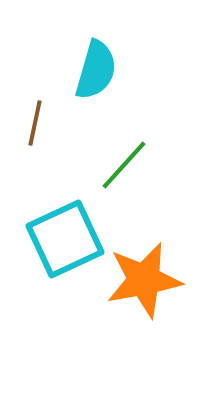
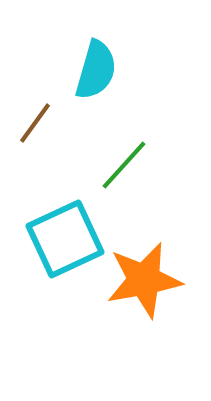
brown line: rotated 24 degrees clockwise
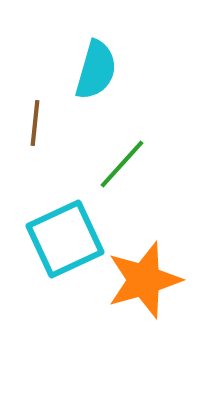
brown line: rotated 30 degrees counterclockwise
green line: moved 2 px left, 1 px up
orange star: rotated 6 degrees counterclockwise
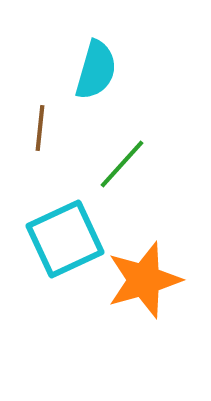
brown line: moved 5 px right, 5 px down
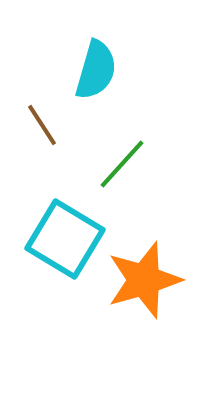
brown line: moved 2 px right, 3 px up; rotated 39 degrees counterclockwise
cyan square: rotated 34 degrees counterclockwise
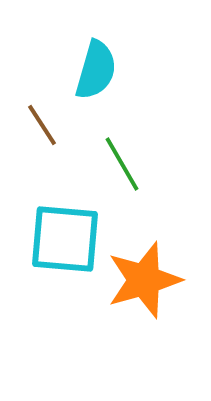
green line: rotated 72 degrees counterclockwise
cyan square: rotated 26 degrees counterclockwise
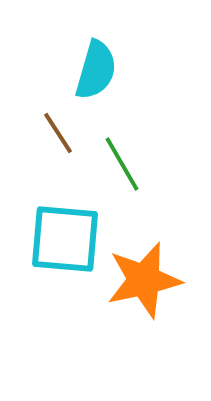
brown line: moved 16 px right, 8 px down
orange star: rotated 4 degrees clockwise
